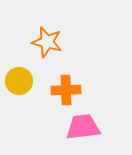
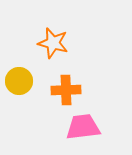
orange star: moved 6 px right, 1 px down
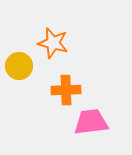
yellow circle: moved 15 px up
pink trapezoid: moved 8 px right, 5 px up
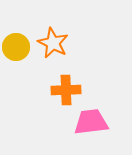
orange star: rotated 12 degrees clockwise
yellow circle: moved 3 px left, 19 px up
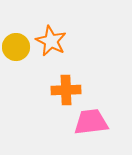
orange star: moved 2 px left, 2 px up
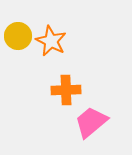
yellow circle: moved 2 px right, 11 px up
pink trapezoid: rotated 33 degrees counterclockwise
